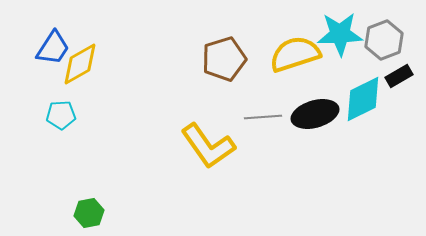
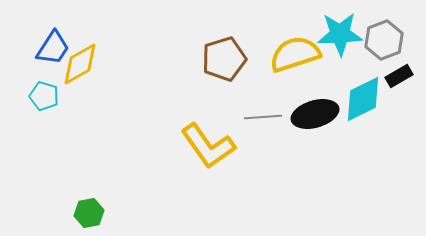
cyan pentagon: moved 17 px left, 19 px up; rotated 20 degrees clockwise
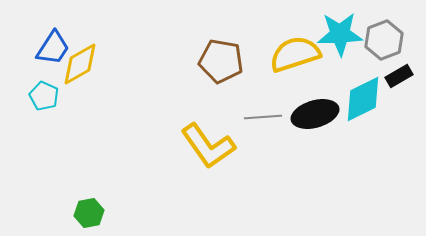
brown pentagon: moved 3 px left, 2 px down; rotated 27 degrees clockwise
cyan pentagon: rotated 8 degrees clockwise
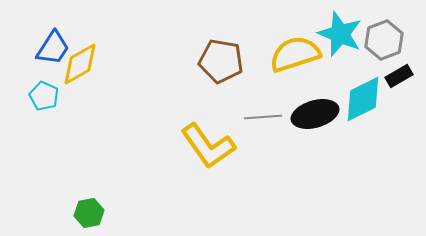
cyan star: rotated 24 degrees clockwise
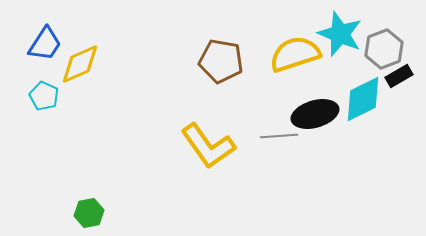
gray hexagon: moved 9 px down
blue trapezoid: moved 8 px left, 4 px up
yellow diamond: rotated 6 degrees clockwise
gray line: moved 16 px right, 19 px down
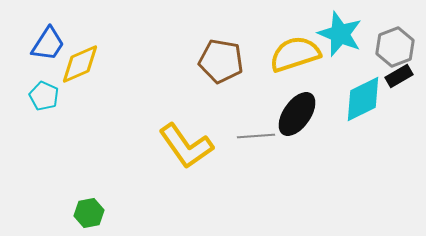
blue trapezoid: moved 3 px right
gray hexagon: moved 11 px right, 2 px up
black ellipse: moved 18 px left; rotated 39 degrees counterclockwise
gray line: moved 23 px left
yellow L-shape: moved 22 px left
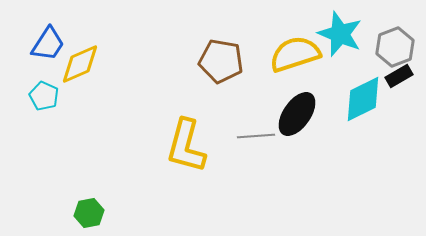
yellow L-shape: rotated 50 degrees clockwise
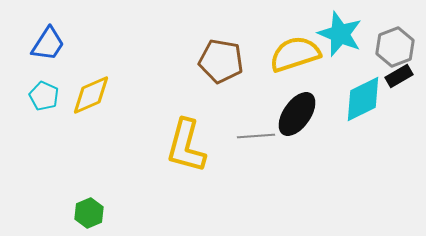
yellow diamond: moved 11 px right, 31 px down
green hexagon: rotated 12 degrees counterclockwise
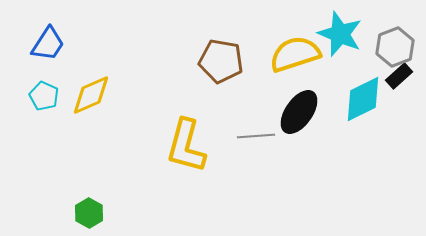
black rectangle: rotated 12 degrees counterclockwise
black ellipse: moved 2 px right, 2 px up
green hexagon: rotated 8 degrees counterclockwise
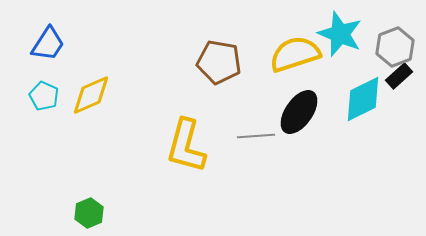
brown pentagon: moved 2 px left, 1 px down
green hexagon: rotated 8 degrees clockwise
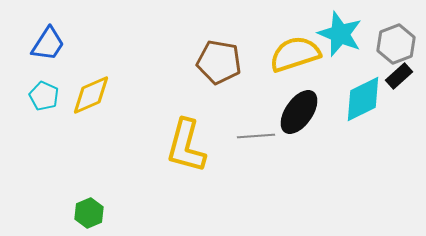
gray hexagon: moved 1 px right, 3 px up
